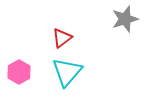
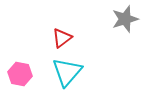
pink hexagon: moved 1 px right, 2 px down; rotated 20 degrees counterclockwise
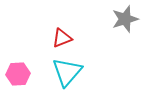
red triangle: rotated 15 degrees clockwise
pink hexagon: moved 2 px left; rotated 15 degrees counterclockwise
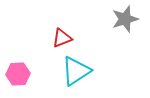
cyan triangle: moved 9 px right, 1 px up; rotated 16 degrees clockwise
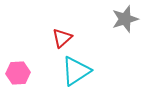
red triangle: rotated 20 degrees counterclockwise
pink hexagon: moved 1 px up
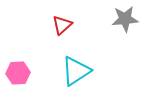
gray star: rotated 12 degrees clockwise
red triangle: moved 13 px up
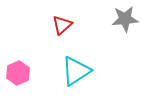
pink hexagon: rotated 20 degrees counterclockwise
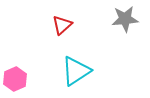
pink hexagon: moved 3 px left, 6 px down
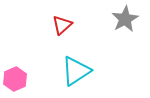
gray star: rotated 24 degrees counterclockwise
